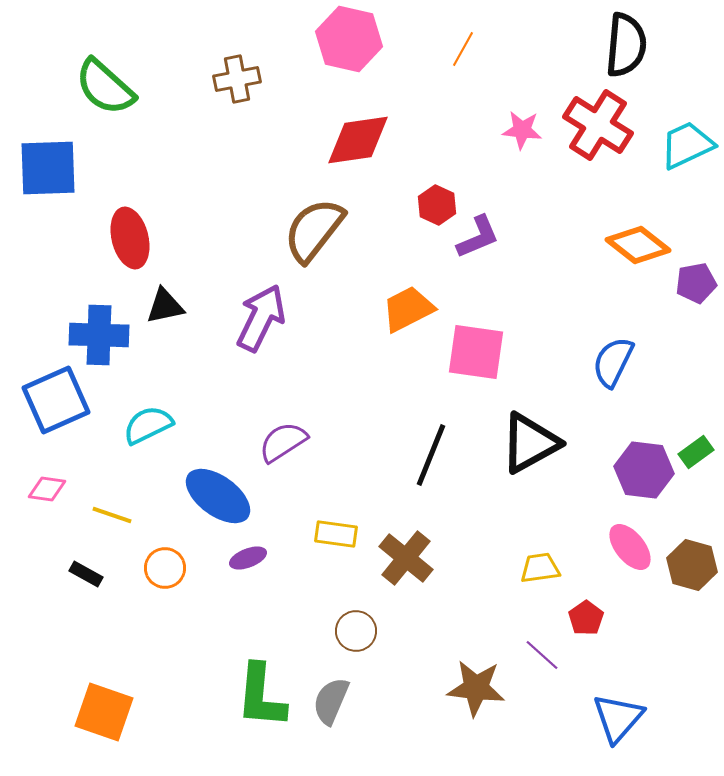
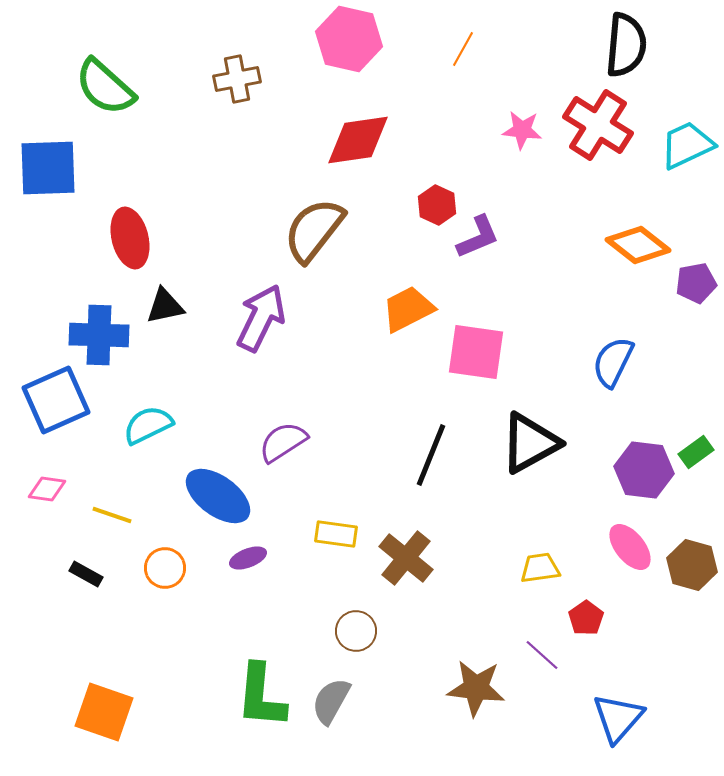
gray semicircle at (331, 701): rotated 6 degrees clockwise
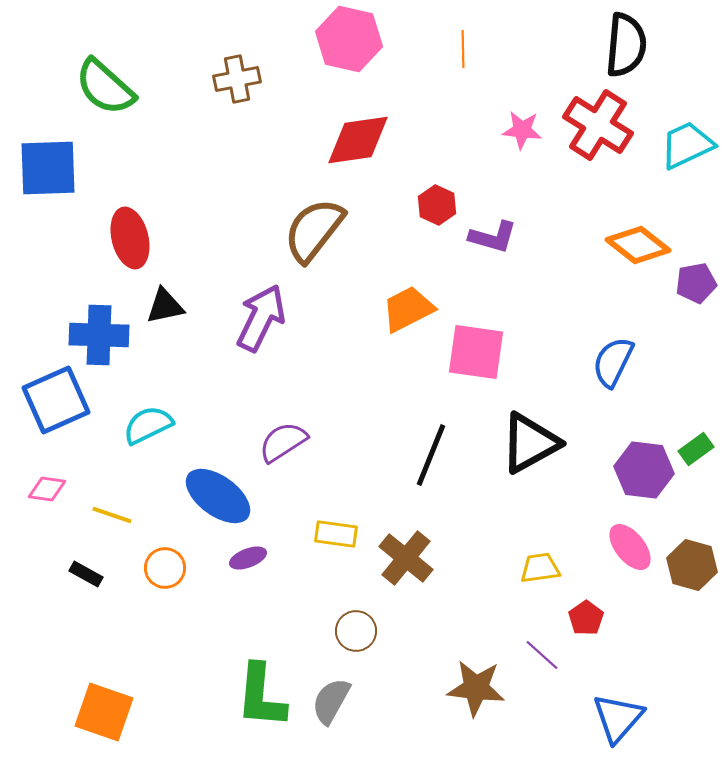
orange line at (463, 49): rotated 30 degrees counterclockwise
purple L-shape at (478, 237): moved 15 px right; rotated 39 degrees clockwise
green rectangle at (696, 452): moved 3 px up
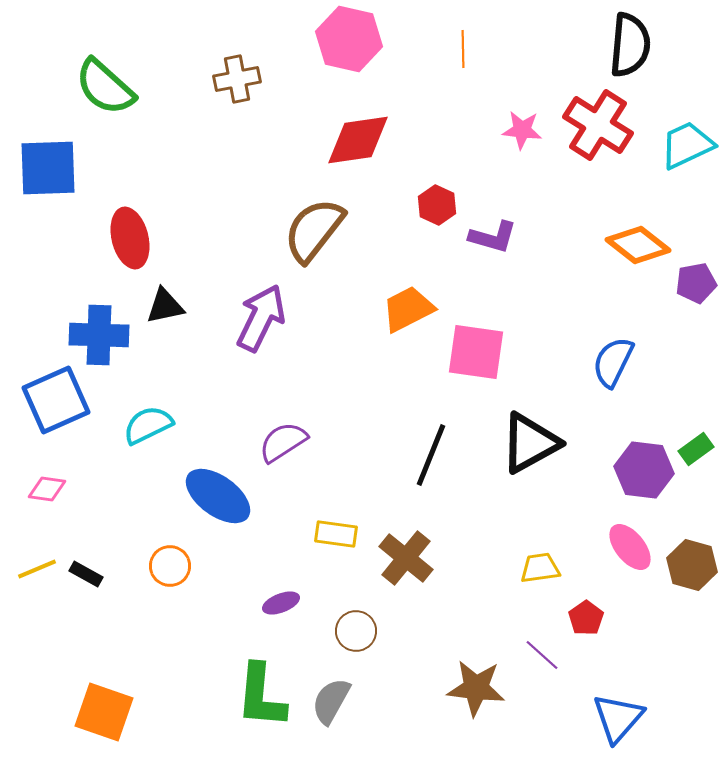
black semicircle at (626, 45): moved 4 px right
yellow line at (112, 515): moved 75 px left, 54 px down; rotated 42 degrees counterclockwise
purple ellipse at (248, 558): moved 33 px right, 45 px down
orange circle at (165, 568): moved 5 px right, 2 px up
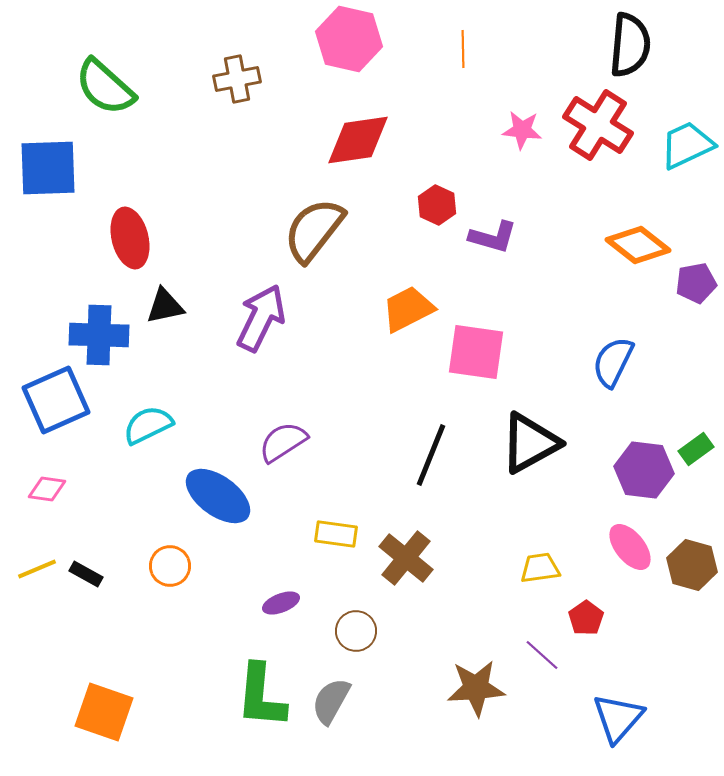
brown star at (476, 688): rotated 10 degrees counterclockwise
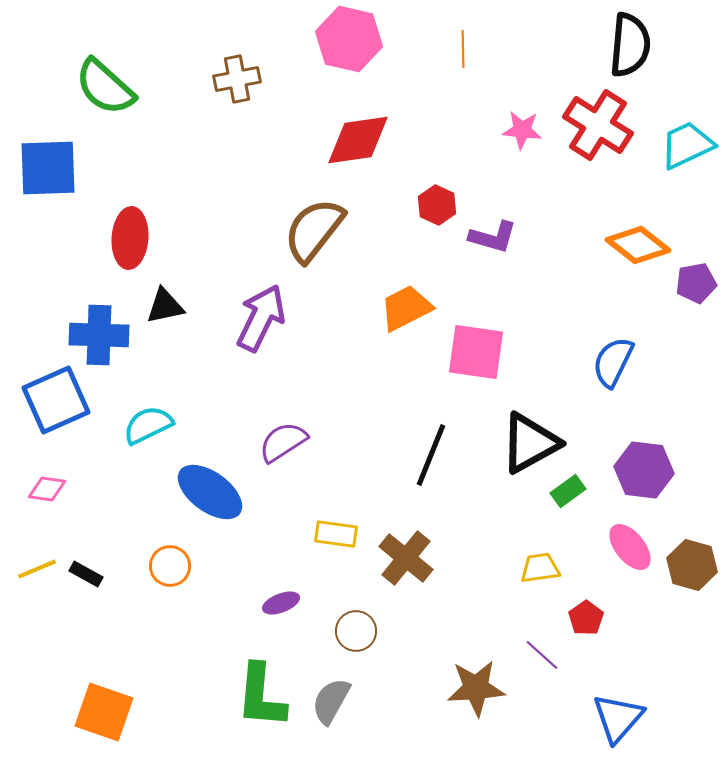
red ellipse at (130, 238): rotated 18 degrees clockwise
orange trapezoid at (408, 309): moved 2 px left, 1 px up
green rectangle at (696, 449): moved 128 px left, 42 px down
blue ellipse at (218, 496): moved 8 px left, 4 px up
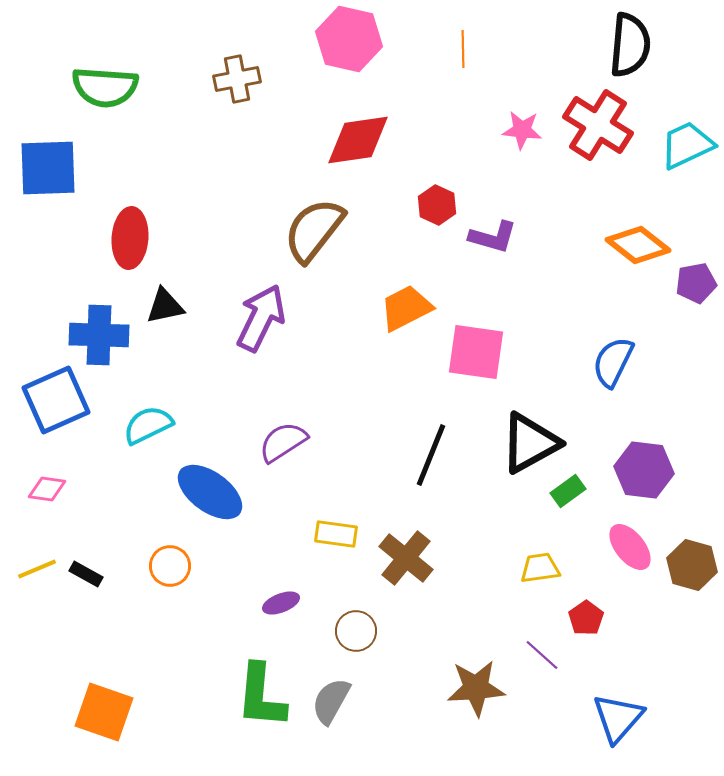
green semicircle at (105, 87): rotated 38 degrees counterclockwise
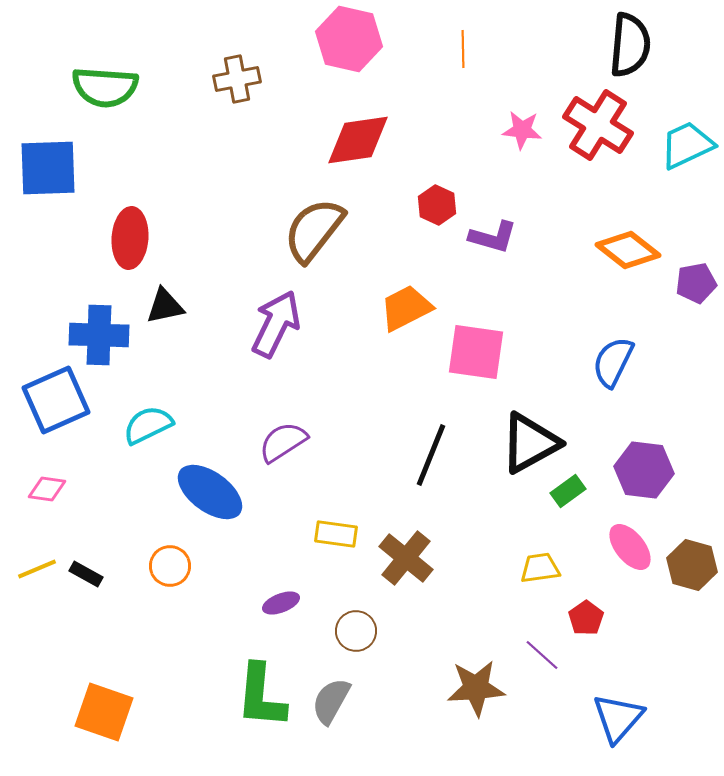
orange diamond at (638, 245): moved 10 px left, 5 px down
purple arrow at (261, 318): moved 15 px right, 6 px down
